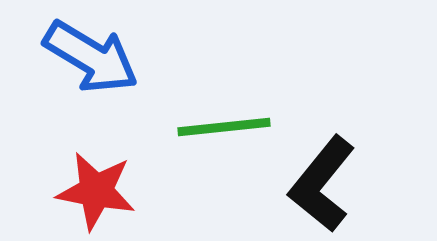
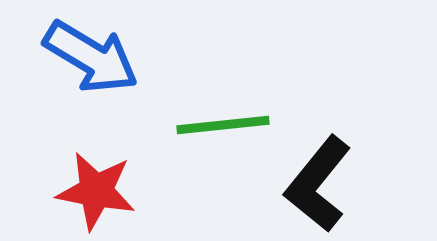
green line: moved 1 px left, 2 px up
black L-shape: moved 4 px left
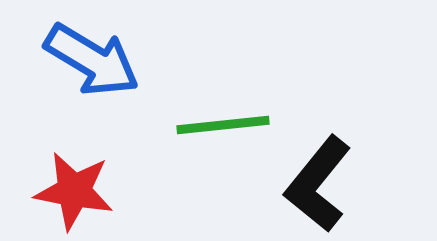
blue arrow: moved 1 px right, 3 px down
red star: moved 22 px left
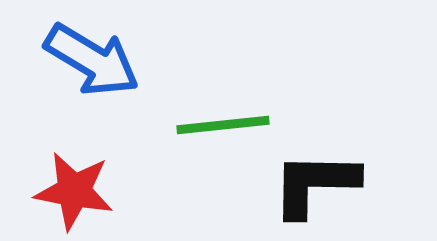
black L-shape: moved 3 px left; rotated 52 degrees clockwise
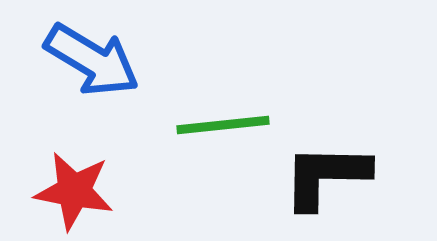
black L-shape: moved 11 px right, 8 px up
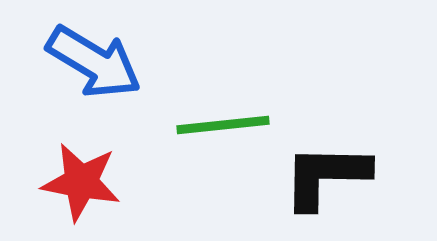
blue arrow: moved 2 px right, 2 px down
red star: moved 7 px right, 9 px up
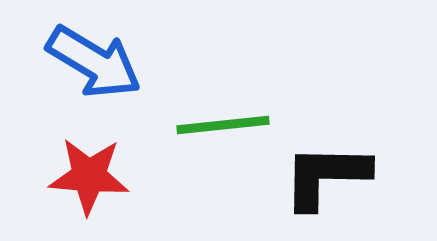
red star: moved 8 px right, 6 px up; rotated 6 degrees counterclockwise
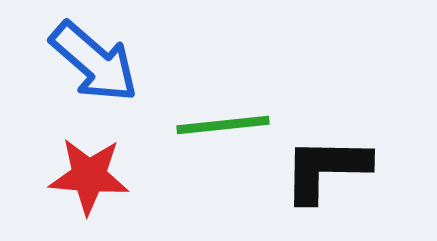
blue arrow: rotated 10 degrees clockwise
black L-shape: moved 7 px up
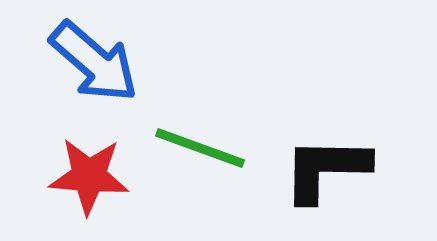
green line: moved 23 px left, 23 px down; rotated 26 degrees clockwise
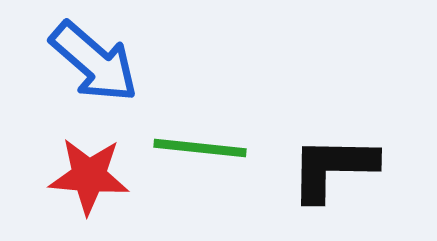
green line: rotated 14 degrees counterclockwise
black L-shape: moved 7 px right, 1 px up
